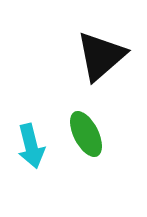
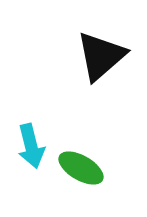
green ellipse: moved 5 px left, 34 px down; rotated 33 degrees counterclockwise
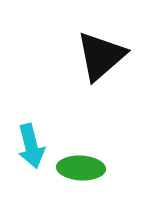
green ellipse: rotated 27 degrees counterclockwise
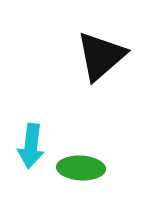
cyan arrow: rotated 21 degrees clockwise
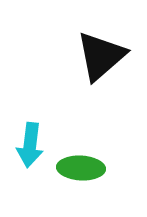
cyan arrow: moved 1 px left, 1 px up
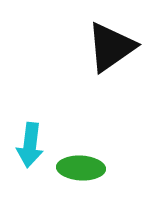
black triangle: moved 10 px right, 9 px up; rotated 6 degrees clockwise
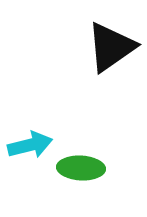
cyan arrow: rotated 111 degrees counterclockwise
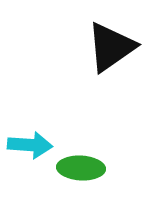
cyan arrow: rotated 18 degrees clockwise
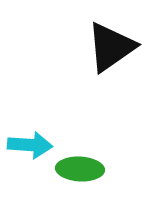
green ellipse: moved 1 px left, 1 px down
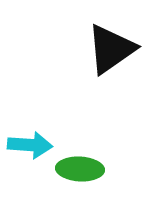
black triangle: moved 2 px down
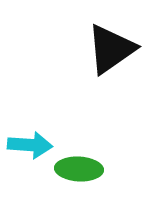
green ellipse: moved 1 px left
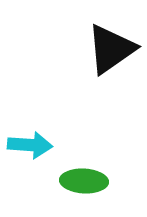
green ellipse: moved 5 px right, 12 px down
